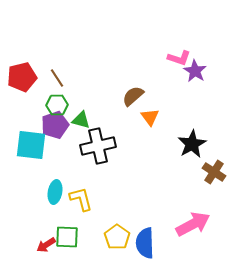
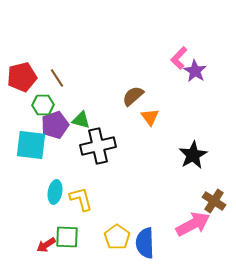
pink L-shape: rotated 115 degrees clockwise
green hexagon: moved 14 px left
black star: moved 1 px right, 11 px down
brown cross: moved 29 px down
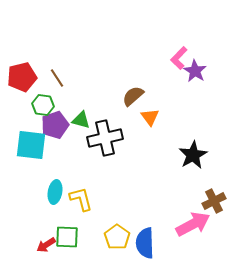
green hexagon: rotated 10 degrees clockwise
black cross: moved 7 px right, 8 px up
brown cross: rotated 30 degrees clockwise
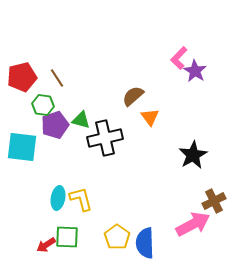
cyan square: moved 9 px left, 2 px down
cyan ellipse: moved 3 px right, 6 px down
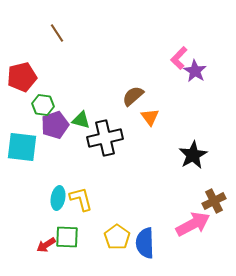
brown line: moved 45 px up
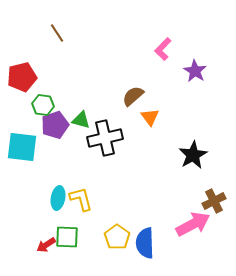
pink L-shape: moved 16 px left, 9 px up
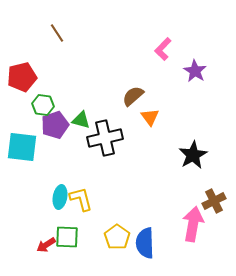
cyan ellipse: moved 2 px right, 1 px up
pink arrow: rotated 52 degrees counterclockwise
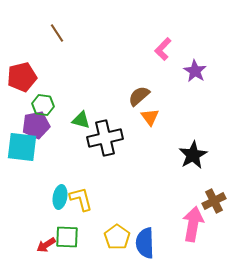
brown semicircle: moved 6 px right
purple pentagon: moved 19 px left; rotated 8 degrees clockwise
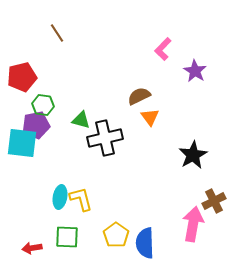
brown semicircle: rotated 15 degrees clockwise
cyan square: moved 4 px up
yellow pentagon: moved 1 px left, 2 px up
red arrow: moved 14 px left, 3 px down; rotated 24 degrees clockwise
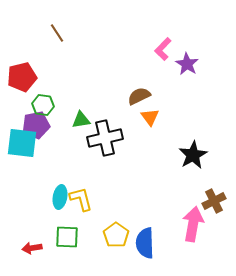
purple star: moved 8 px left, 7 px up
green triangle: rotated 24 degrees counterclockwise
